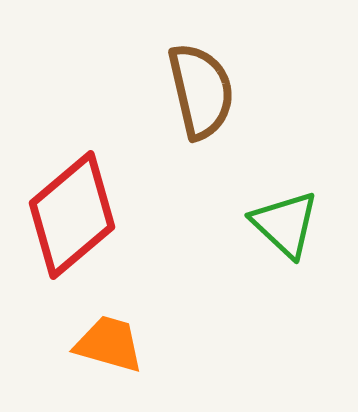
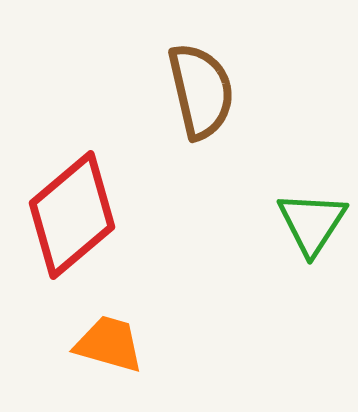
green triangle: moved 27 px right, 1 px up; rotated 20 degrees clockwise
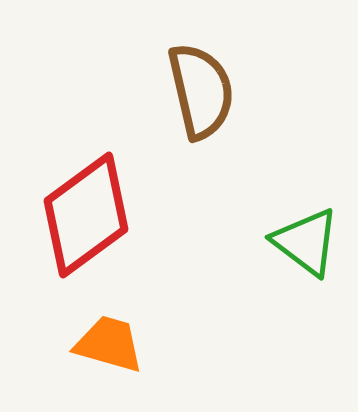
red diamond: moved 14 px right; rotated 4 degrees clockwise
green triangle: moved 6 px left, 19 px down; rotated 26 degrees counterclockwise
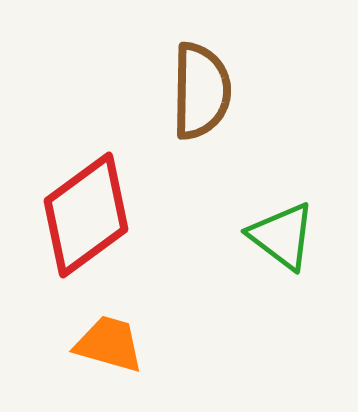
brown semicircle: rotated 14 degrees clockwise
green triangle: moved 24 px left, 6 px up
